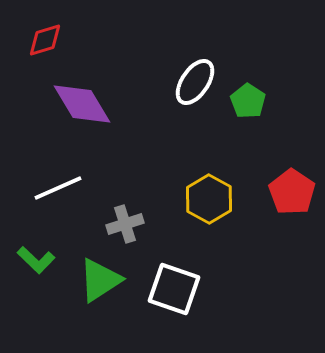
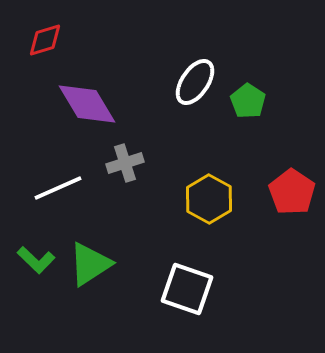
purple diamond: moved 5 px right
gray cross: moved 61 px up
green triangle: moved 10 px left, 16 px up
white square: moved 13 px right
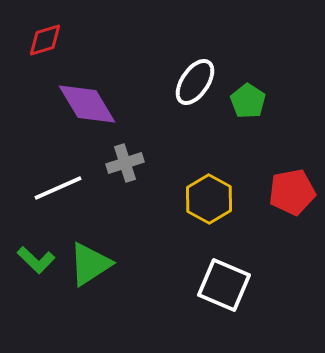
red pentagon: rotated 27 degrees clockwise
white square: moved 37 px right, 4 px up; rotated 4 degrees clockwise
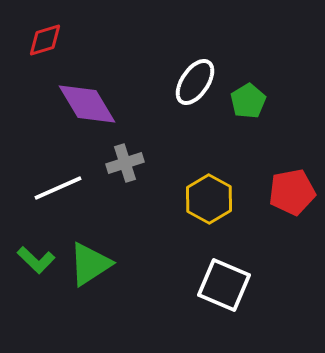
green pentagon: rotated 8 degrees clockwise
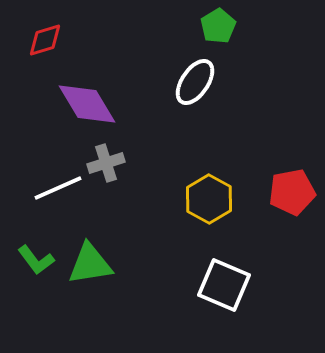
green pentagon: moved 30 px left, 75 px up
gray cross: moved 19 px left
green L-shape: rotated 9 degrees clockwise
green triangle: rotated 24 degrees clockwise
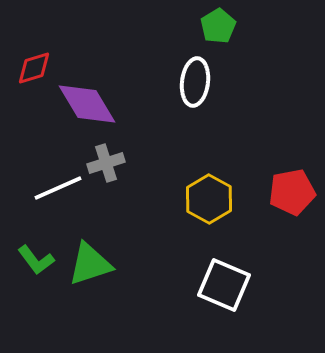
red diamond: moved 11 px left, 28 px down
white ellipse: rotated 27 degrees counterclockwise
green triangle: rotated 9 degrees counterclockwise
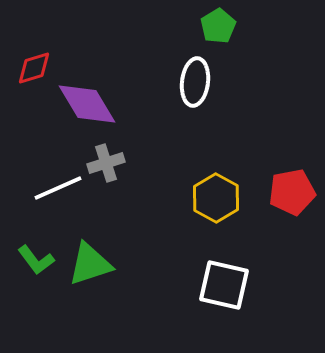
yellow hexagon: moved 7 px right, 1 px up
white square: rotated 10 degrees counterclockwise
